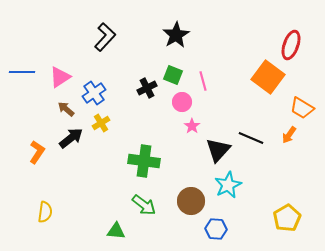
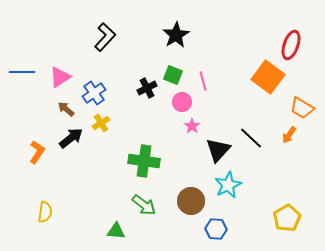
black line: rotated 20 degrees clockwise
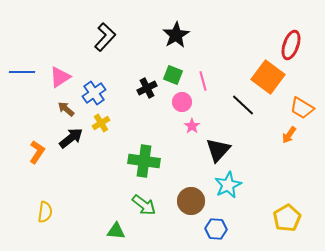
black line: moved 8 px left, 33 px up
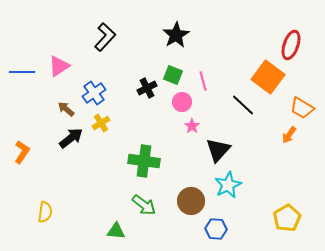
pink triangle: moved 1 px left, 11 px up
orange L-shape: moved 15 px left
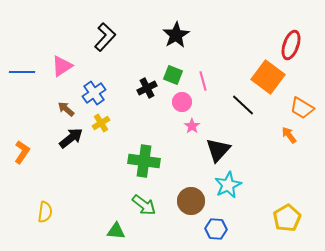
pink triangle: moved 3 px right
orange arrow: rotated 108 degrees clockwise
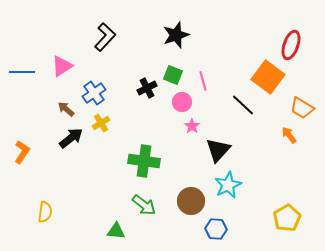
black star: rotated 12 degrees clockwise
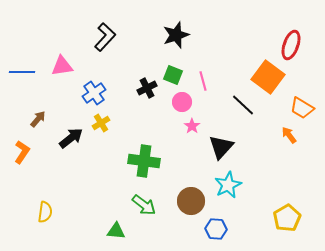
pink triangle: rotated 25 degrees clockwise
brown arrow: moved 28 px left, 10 px down; rotated 90 degrees clockwise
black triangle: moved 3 px right, 3 px up
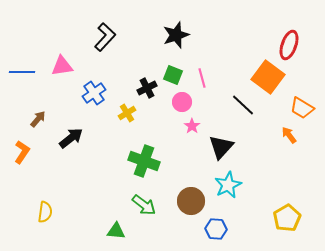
red ellipse: moved 2 px left
pink line: moved 1 px left, 3 px up
yellow cross: moved 26 px right, 10 px up
green cross: rotated 12 degrees clockwise
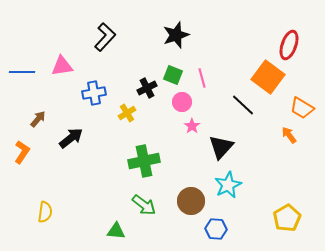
blue cross: rotated 25 degrees clockwise
green cross: rotated 32 degrees counterclockwise
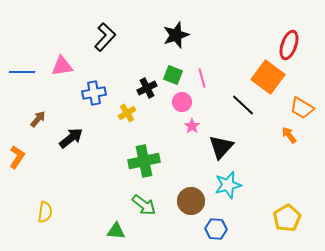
orange L-shape: moved 5 px left, 5 px down
cyan star: rotated 12 degrees clockwise
